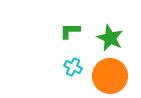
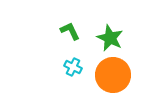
green L-shape: rotated 65 degrees clockwise
orange circle: moved 3 px right, 1 px up
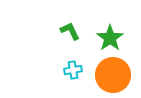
green star: rotated 12 degrees clockwise
cyan cross: moved 3 px down; rotated 36 degrees counterclockwise
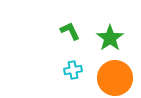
orange circle: moved 2 px right, 3 px down
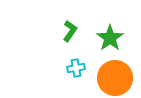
green L-shape: rotated 60 degrees clockwise
cyan cross: moved 3 px right, 2 px up
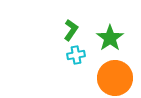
green L-shape: moved 1 px right, 1 px up
cyan cross: moved 13 px up
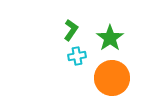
cyan cross: moved 1 px right, 1 px down
orange circle: moved 3 px left
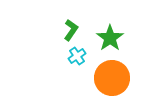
cyan cross: rotated 24 degrees counterclockwise
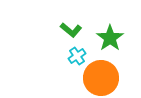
green L-shape: rotated 95 degrees clockwise
orange circle: moved 11 px left
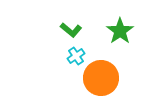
green star: moved 10 px right, 7 px up
cyan cross: moved 1 px left
